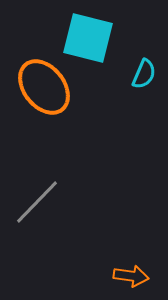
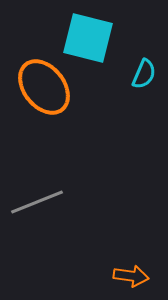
gray line: rotated 24 degrees clockwise
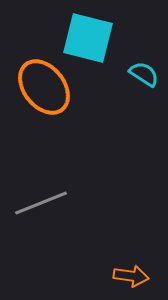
cyan semicircle: rotated 80 degrees counterclockwise
gray line: moved 4 px right, 1 px down
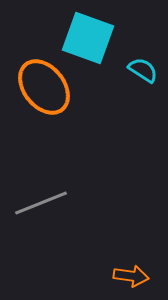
cyan square: rotated 6 degrees clockwise
cyan semicircle: moved 1 px left, 4 px up
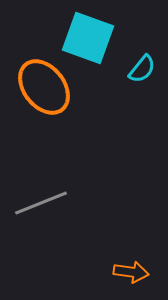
cyan semicircle: moved 1 px left, 1 px up; rotated 96 degrees clockwise
orange arrow: moved 4 px up
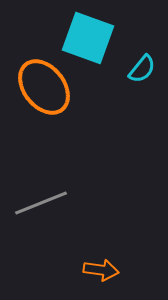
orange arrow: moved 30 px left, 2 px up
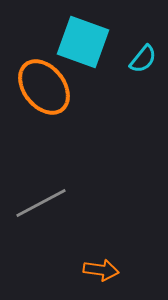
cyan square: moved 5 px left, 4 px down
cyan semicircle: moved 1 px right, 10 px up
gray line: rotated 6 degrees counterclockwise
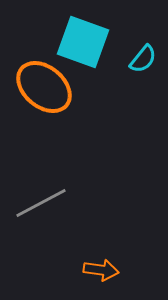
orange ellipse: rotated 12 degrees counterclockwise
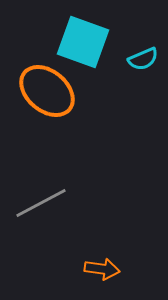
cyan semicircle: rotated 28 degrees clockwise
orange ellipse: moved 3 px right, 4 px down
orange arrow: moved 1 px right, 1 px up
